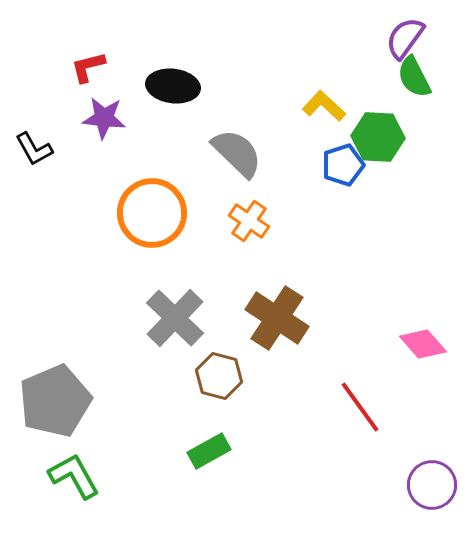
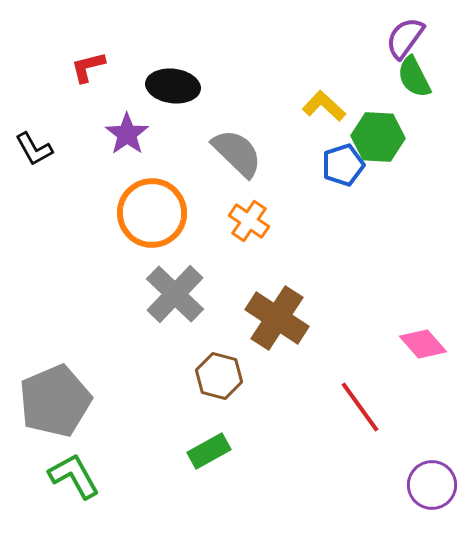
purple star: moved 23 px right, 16 px down; rotated 30 degrees clockwise
gray cross: moved 24 px up
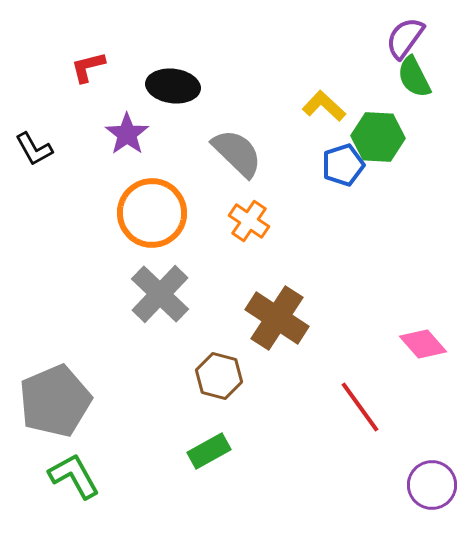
gray cross: moved 15 px left
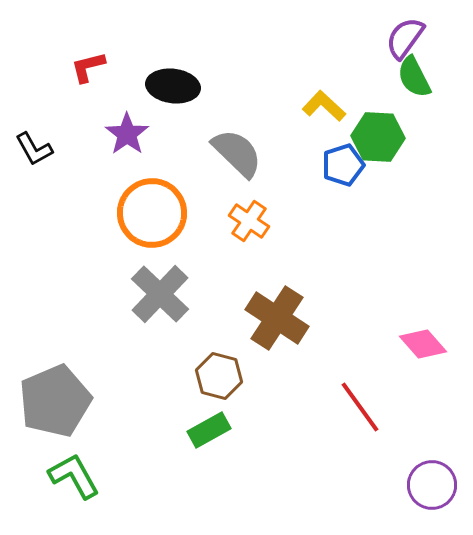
green rectangle: moved 21 px up
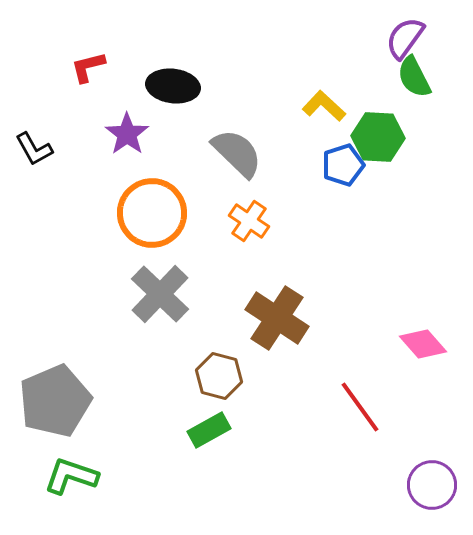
green L-shape: moved 3 px left; rotated 42 degrees counterclockwise
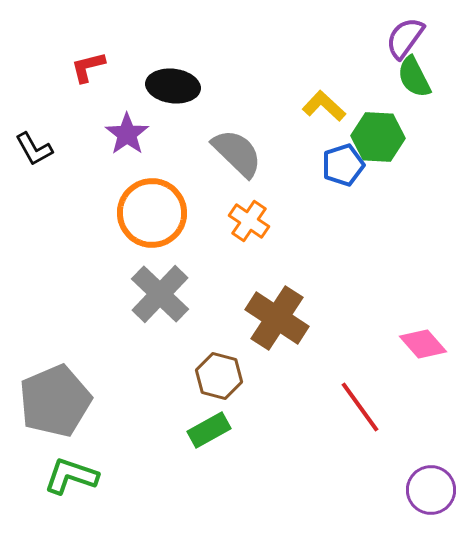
purple circle: moved 1 px left, 5 px down
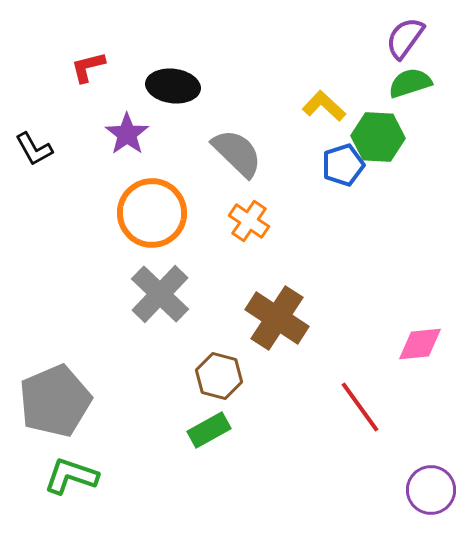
green semicircle: moved 4 px left, 6 px down; rotated 99 degrees clockwise
pink diamond: moved 3 px left; rotated 54 degrees counterclockwise
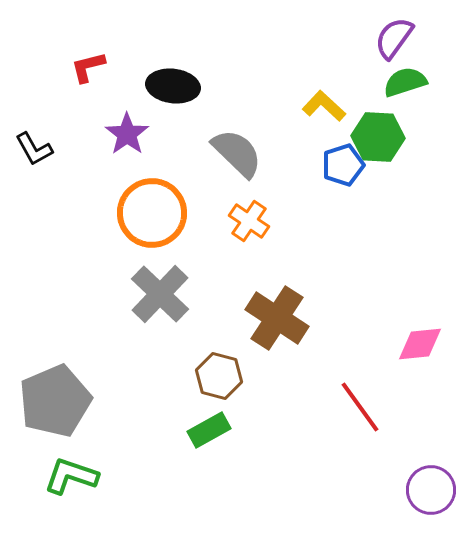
purple semicircle: moved 11 px left
green semicircle: moved 5 px left, 1 px up
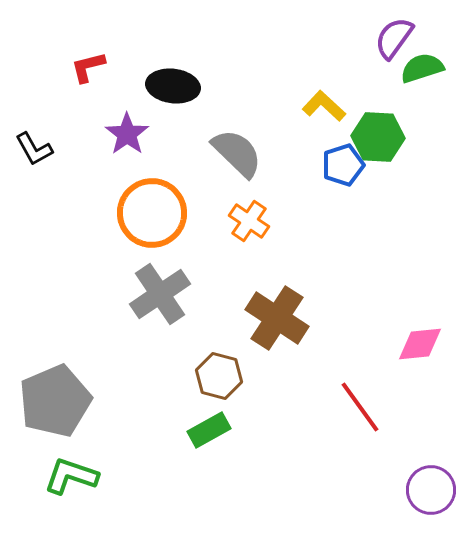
green semicircle: moved 17 px right, 14 px up
gray cross: rotated 12 degrees clockwise
